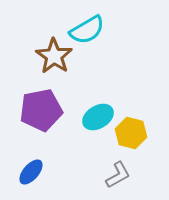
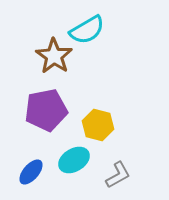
purple pentagon: moved 5 px right
cyan ellipse: moved 24 px left, 43 px down
yellow hexagon: moved 33 px left, 8 px up
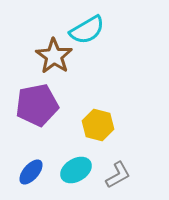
purple pentagon: moved 9 px left, 5 px up
cyan ellipse: moved 2 px right, 10 px down
